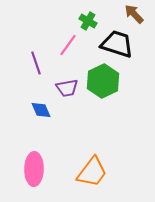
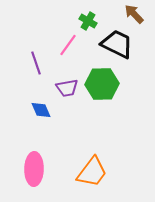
black trapezoid: rotated 8 degrees clockwise
green hexagon: moved 1 px left, 3 px down; rotated 24 degrees clockwise
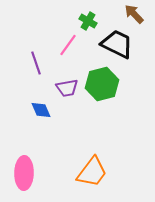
green hexagon: rotated 12 degrees counterclockwise
pink ellipse: moved 10 px left, 4 px down
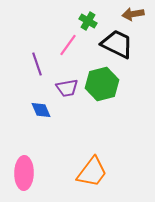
brown arrow: moved 1 px left; rotated 55 degrees counterclockwise
purple line: moved 1 px right, 1 px down
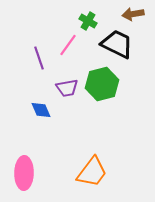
purple line: moved 2 px right, 6 px up
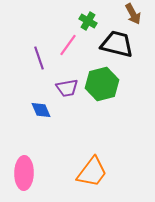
brown arrow: rotated 110 degrees counterclockwise
black trapezoid: rotated 12 degrees counterclockwise
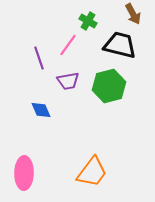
black trapezoid: moved 3 px right, 1 px down
green hexagon: moved 7 px right, 2 px down
purple trapezoid: moved 1 px right, 7 px up
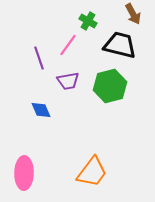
green hexagon: moved 1 px right
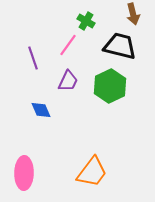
brown arrow: rotated 15 degrees clockwise
green cross: moved 2 px left
black trapezoid: moved 1 px down
purple line: moved 6 px left
purple trapezoid: rotated 55 degrees counterclockwise
green hexagon: rotated 12 degrees counterclockwise
